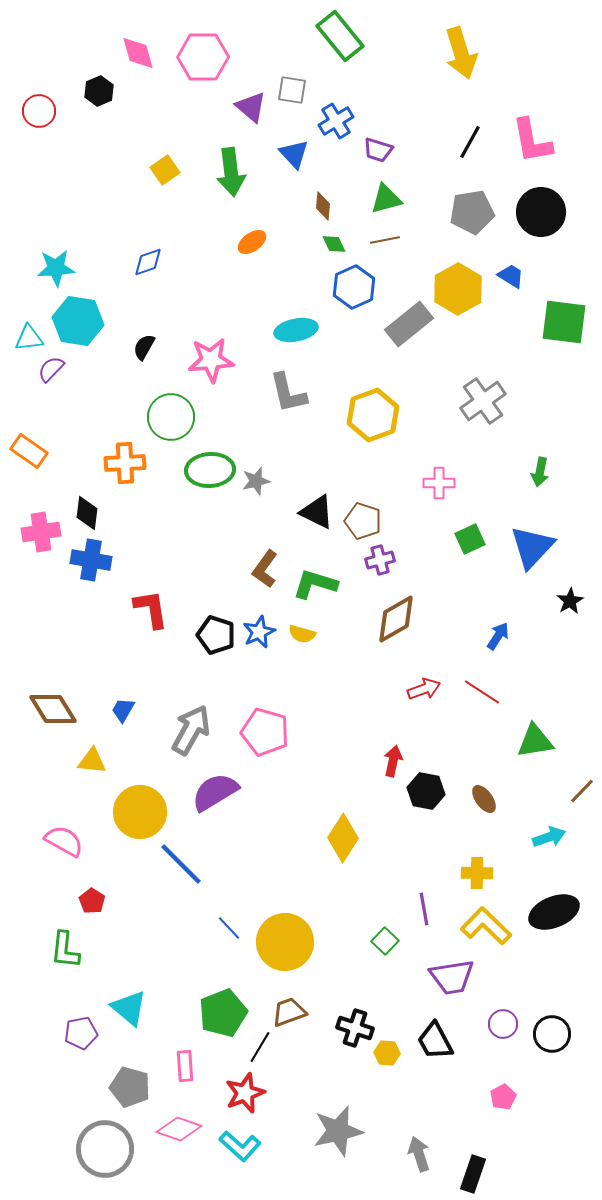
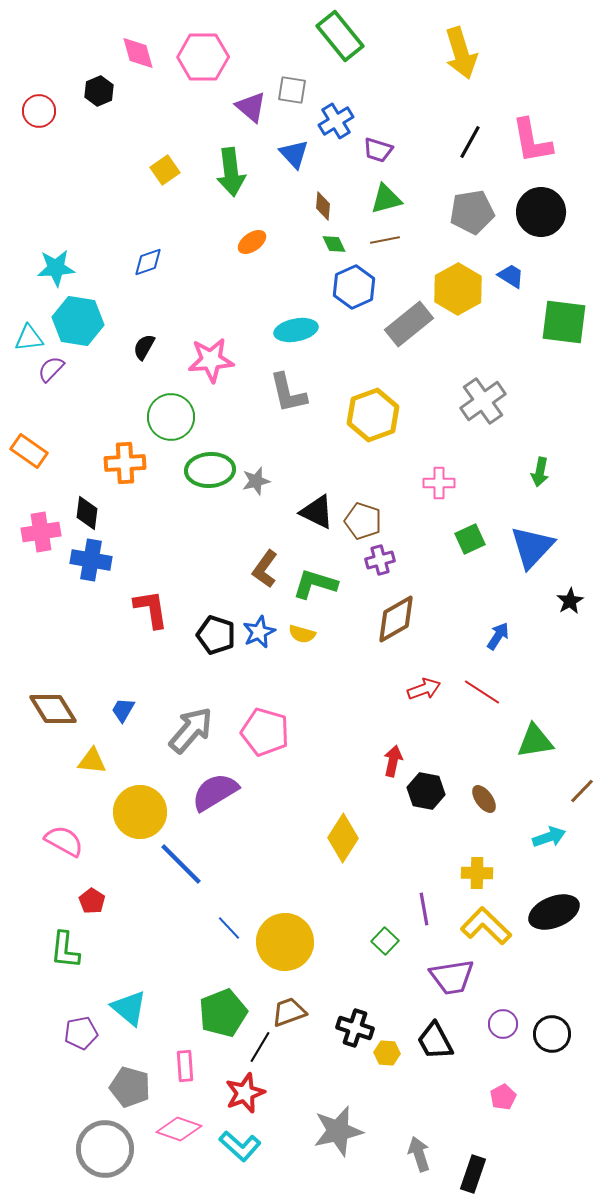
gray arrow at (191, 730): rotated 12 degrees clockwise
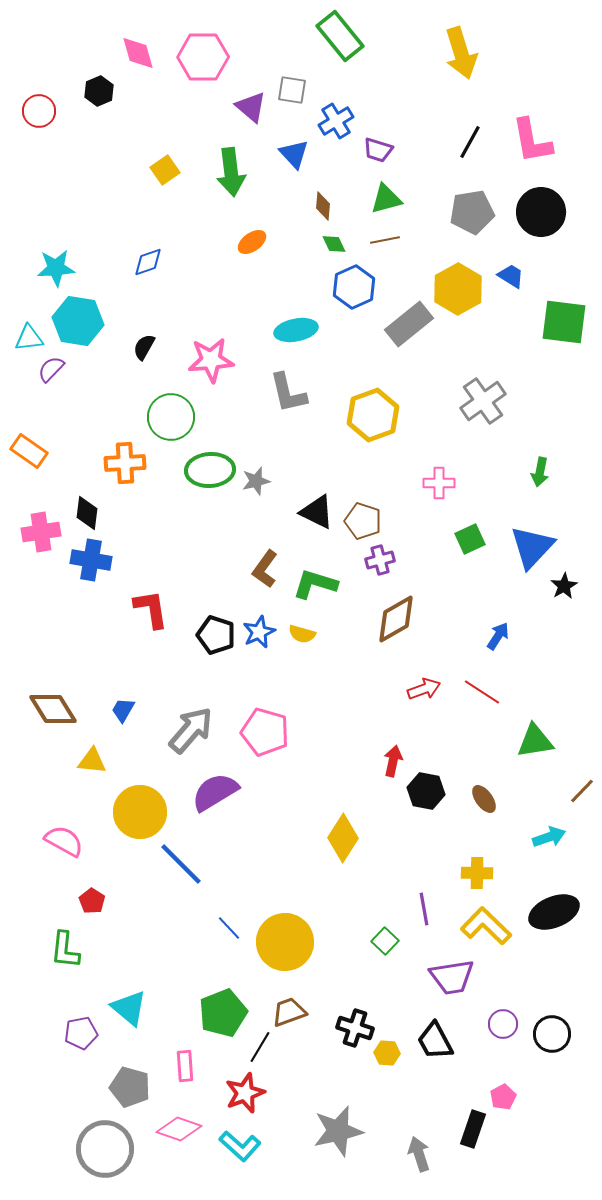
black star at (570, 601): moved 6 px left, 15 px up
black rectangle at (473, 1174): moved 45 px up
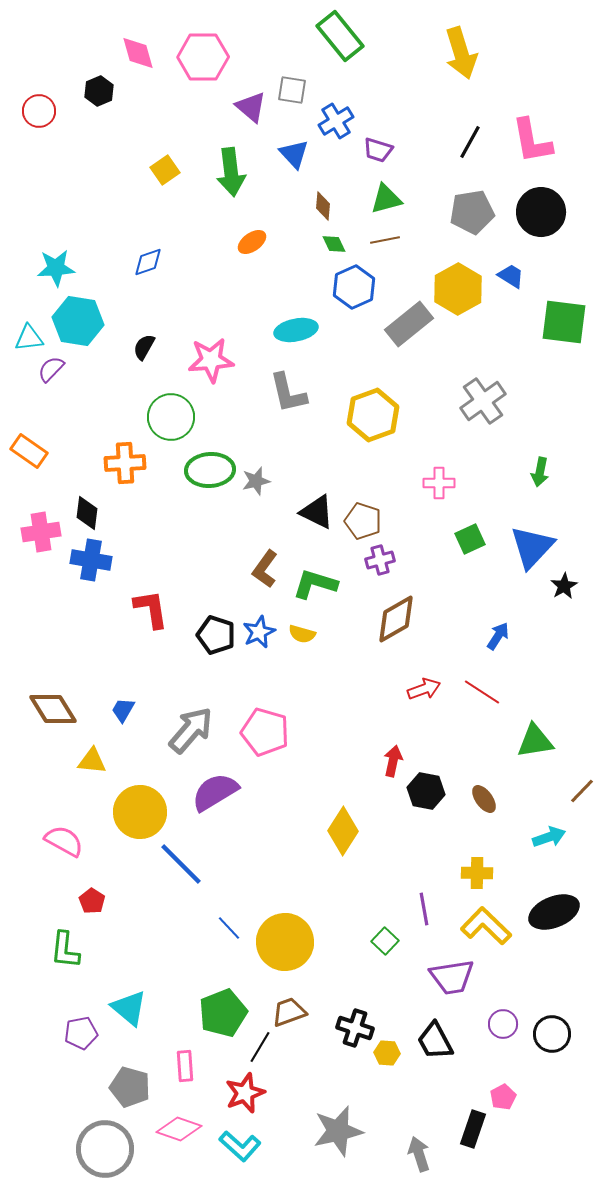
yellow diamond at (343, 838): moved 7 px up
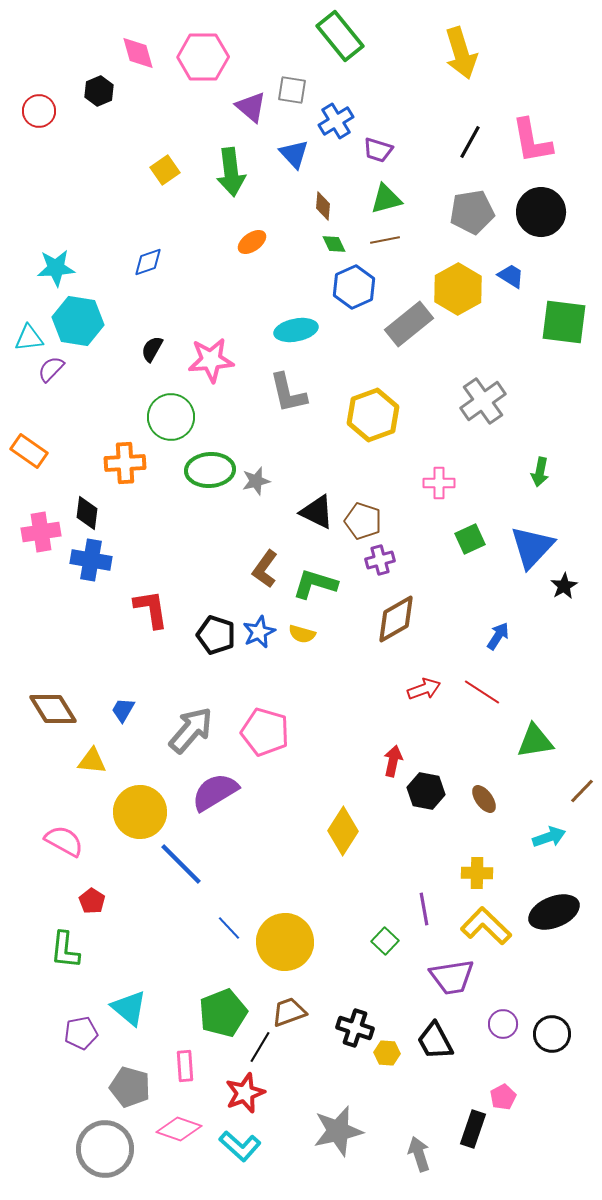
black semicircle at (144, 347): moved 8 px right, 2 px down
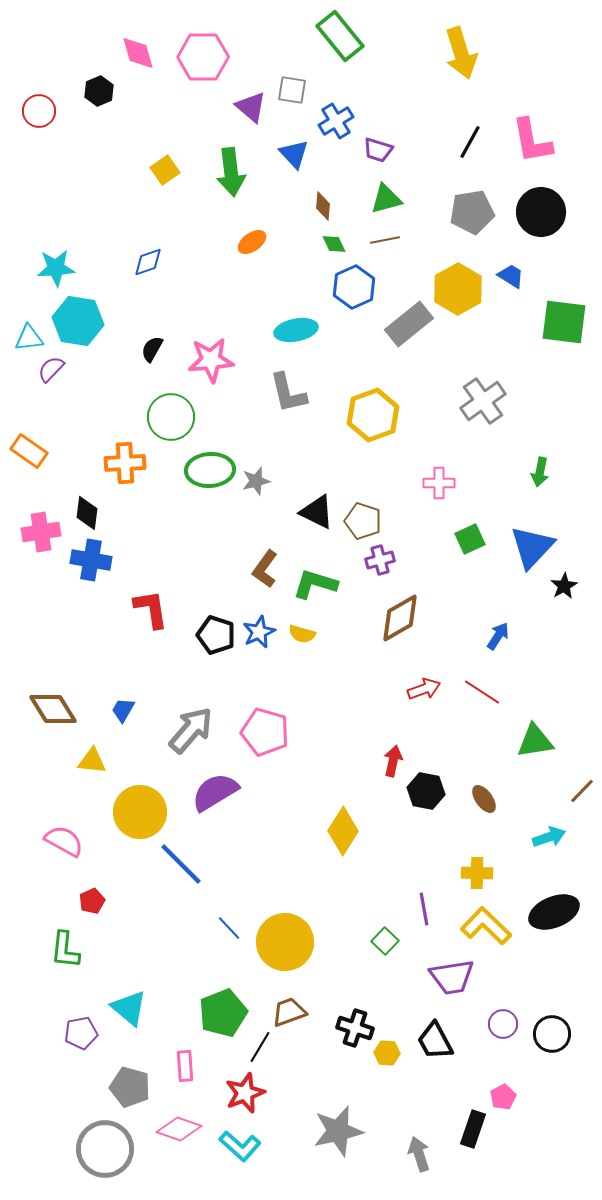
brown diamond at (396, 619): moved 4 px right, 1 px up
red pentagon at (92, 901): rotated 15 degrees clockwise
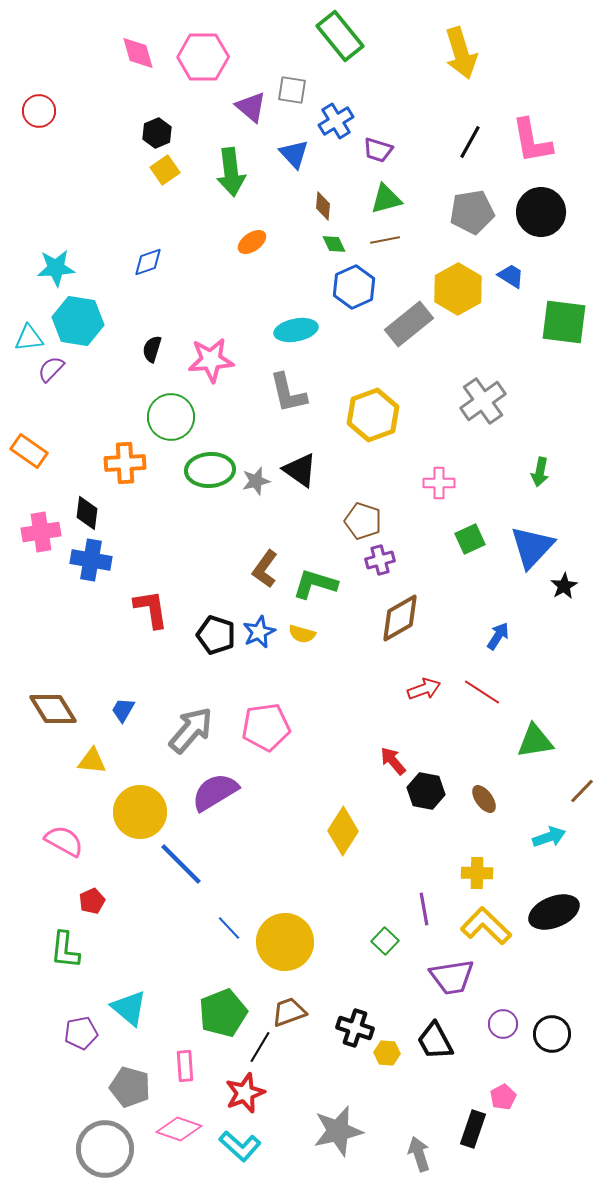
black hexagon at (99, 91): moved 58 px right, 42 px down
black semicircle at (152, 349): rotated 12 degrees counterclockwise
black triangle at (317, 512): moved 17 px left, 42 px up; rotated 9 degrees clockwise
pink pentagon at (265, 732): moved 1 px right, 5 px up; rotated 24 degrees counterclockwise
red arrow at (393, 761): rotated 52 degrees counterclockwise
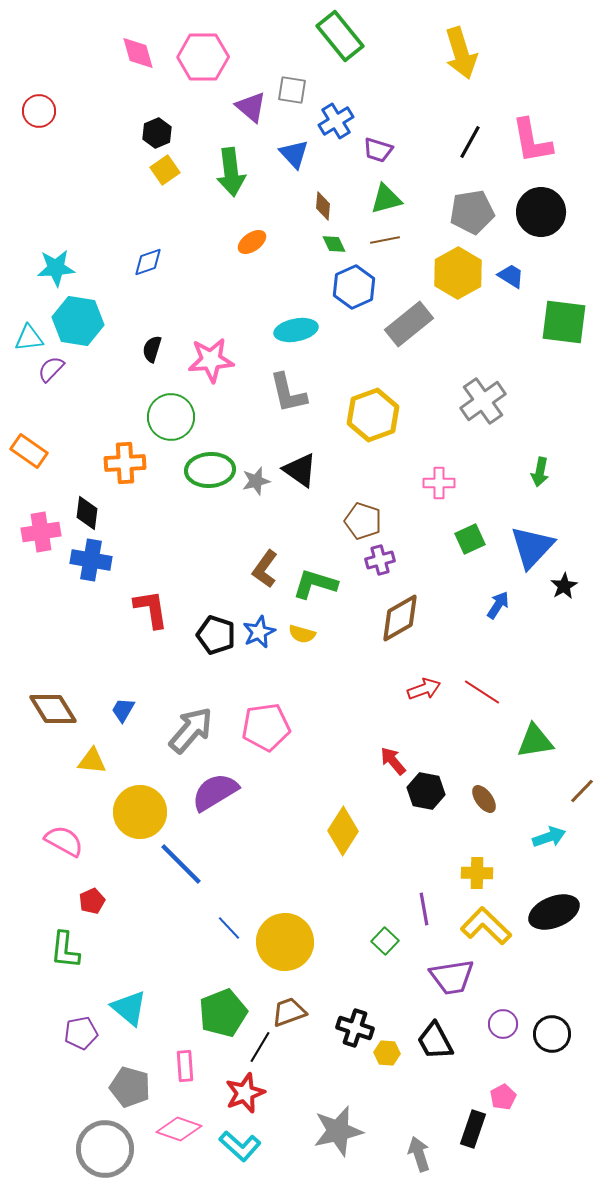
yellow hexagon at (458, 289): moved 16 px up
blue arrow at (498, 636): moved 31 px up
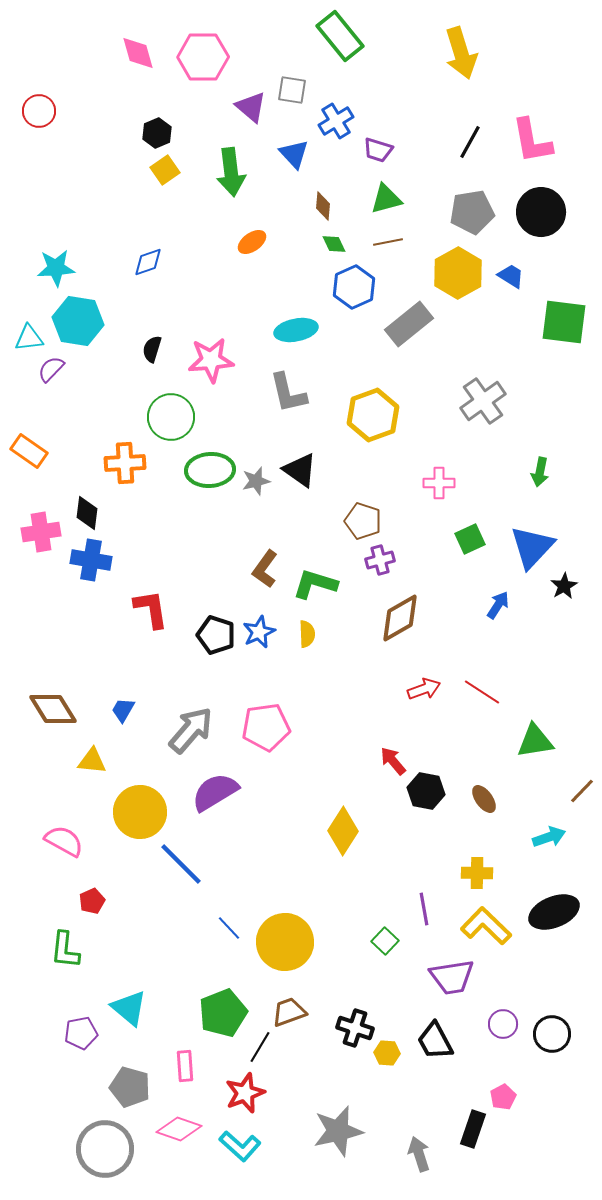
brown line at (385, 240): moved 3 px right, 2 px down
yellow semicircle at (302, 634): moved 5 px right; rotated 108 degrees counterclockwise
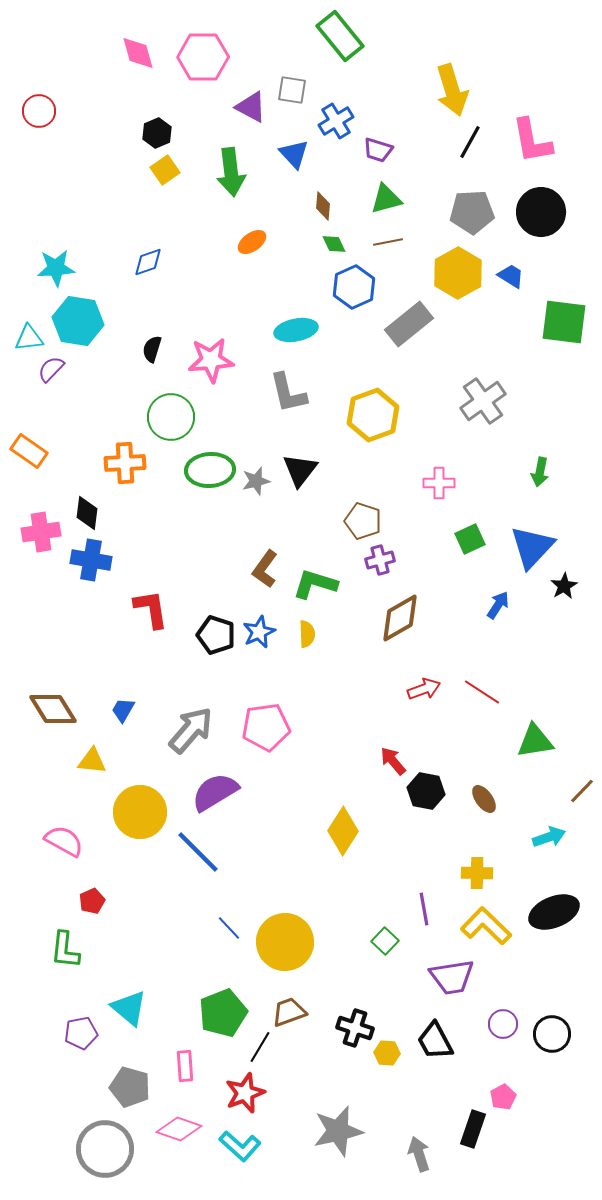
yellow arrow at (461, 53): moved 9 px left, 37 px down
purple triangle at (251, 107): rotated 12 degrees counterclockwise
gray pentagon at (472, 212): rotated 6 degrees clockwise
black triangle at (300, 470): rotated 33 degrees clockwise
blue line at (181, 864): moved 17 px right, 12 px up
